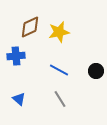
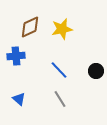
yellow star: moved 3 px right, 3 px up
blue line: rotated 18 degrees clockwise
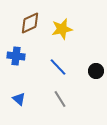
brown diamond: moved 4 px up
blue cross: rotated 12 degrees clockwise
blue line: moved 1 px left, 3 px up
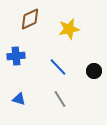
brown diamond: moved 4 px up
yellow star: moved 7 px right
blue cross: rotated 12 degrees counterclockwise
black circle: moved 2 px left
blue triangle: rotated 24 degrees counterclockwise
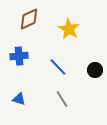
brown diamond: moved 1 px left
yellow star: rotated 30 degrees counterclockwise
blue cross: moved 3 px right
black circle: moved 1 px right, 1 px up
gray line: moved 2 px right
